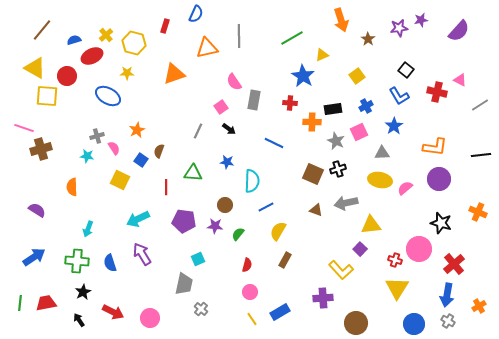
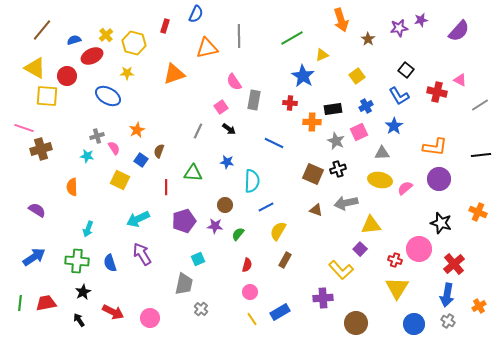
purple pentagon at (184, 221): rotated 25 degrees counterclockwise
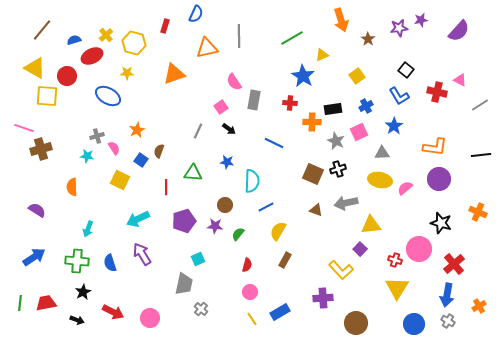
black arrow at (79, 320): moved 2 px left; rotated 144 degrees clockwise
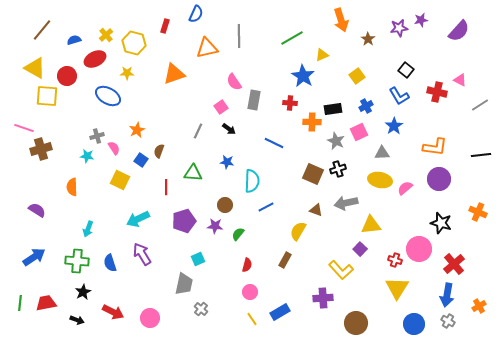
red ellipse at (92, 56): moved 3 px right, 3 px down
yellow semicircle at (278, 231): moved 20 px right
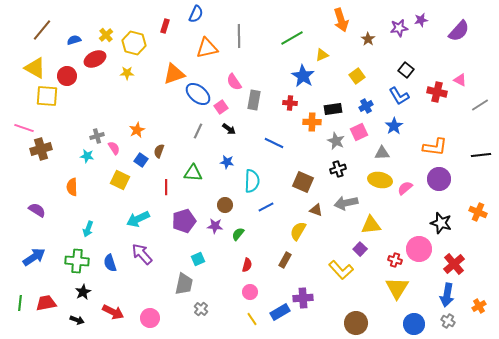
blue ellipse at (108, 96): moved 90 px right, 2 px up; rotated 10 degrees clockwise
brown square at (313, 174): moved 10 px left, 8 px down
purple arrow at (142, 254): rotated 10 degrees counterclockwise
purple cross at (323, 298): moved 20 px left
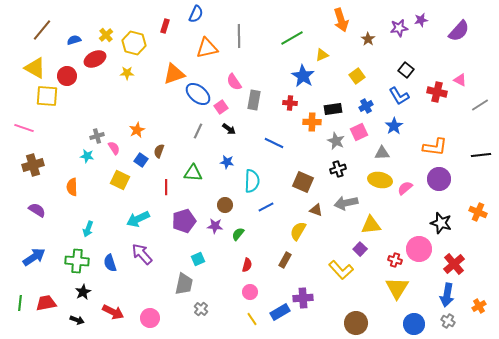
brown cross at (41, 149): moved 8 px left, 16 px down
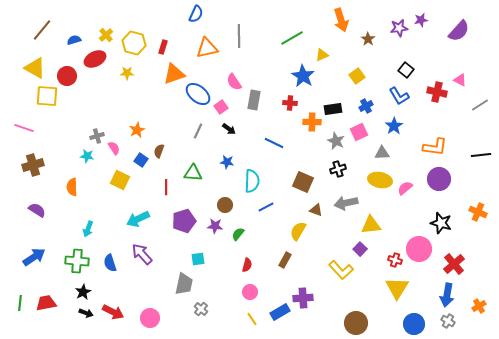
red rectangle at (165, 26): moved 2 px left, 21 px down
cyan square at (198, 259): rotated 16 degrees clockwise
black arrow at (77, 320): moved 9 px right, 7 px up
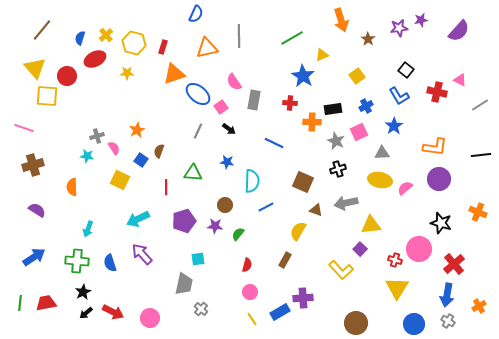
blue semicircle at (74, 40): moved 6 px right, 2 px up; rotated 56 degrees counterclockwise
yellow triangle at (35, 68): rotated 20 degrees clockwise
black arrow at (86, 313): rotated 120 degrees clockwise
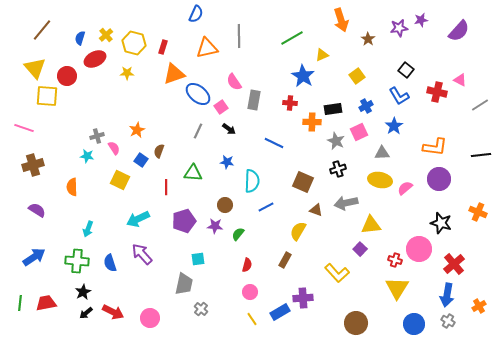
yellow L-shape at (341, 270): moved 4 px left, 3 px down
